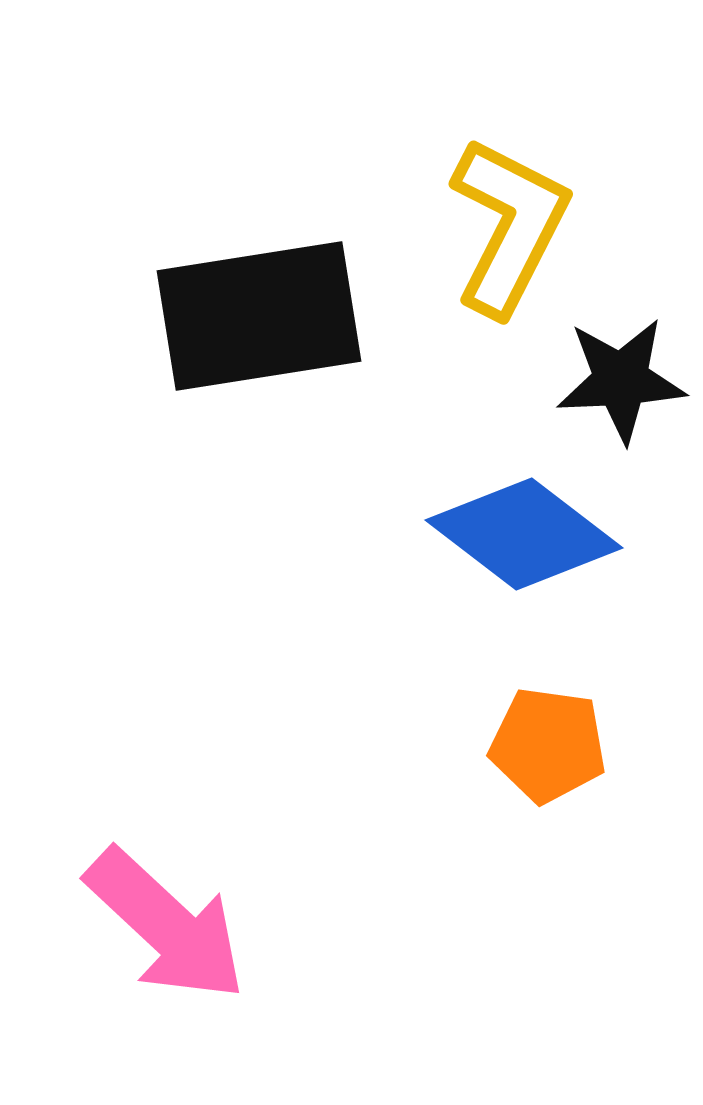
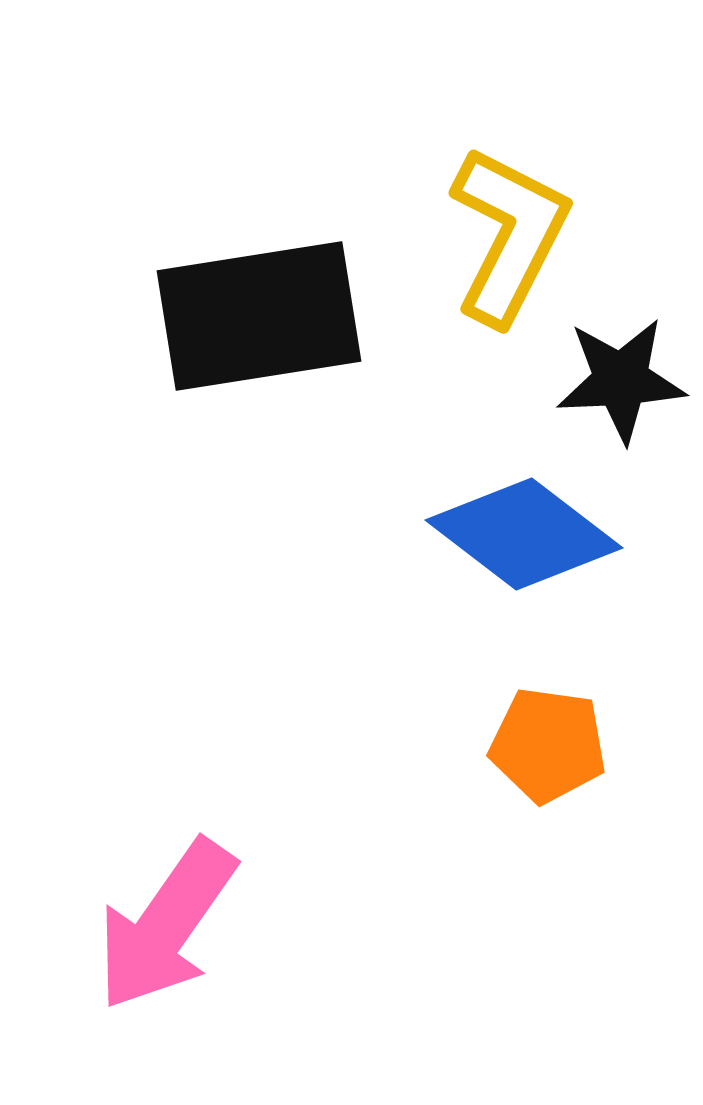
yellow L-shape: moved 9 px down
pink arrow: rotated 82 degrees clockwise
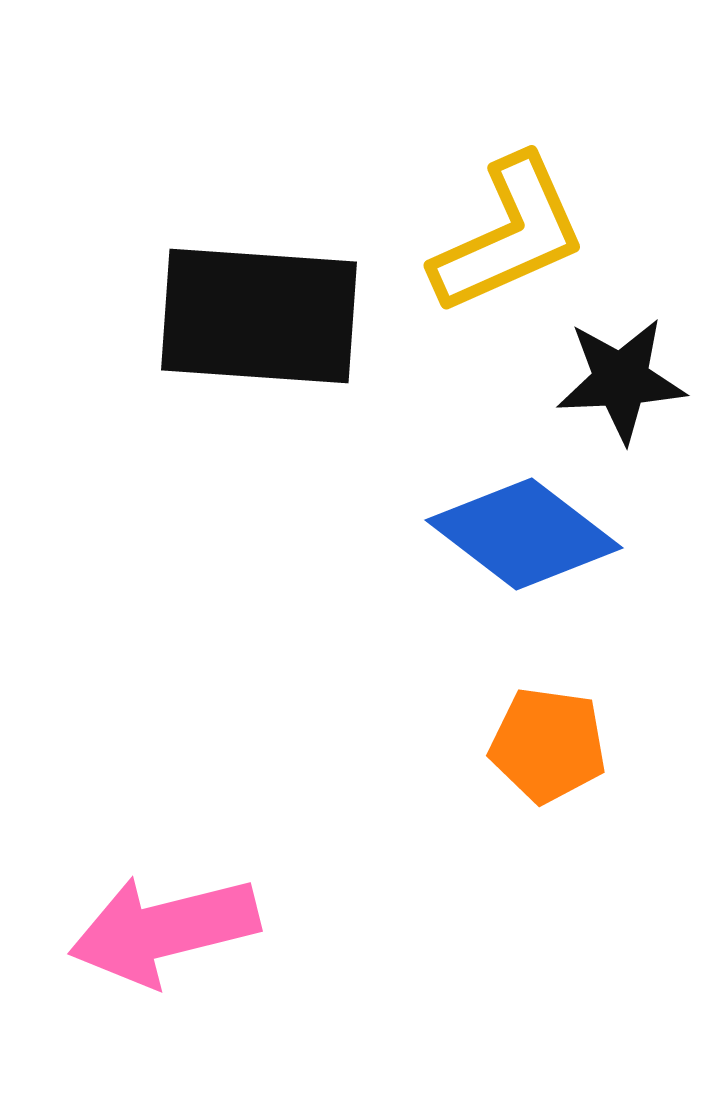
yellow L-shape: rotated 39 degrees clockwise
black rectangle: rotated 13 degrees clockwise
pink arrow: moved 2 px left, 5 px down; rotated 41 degrees clockwise
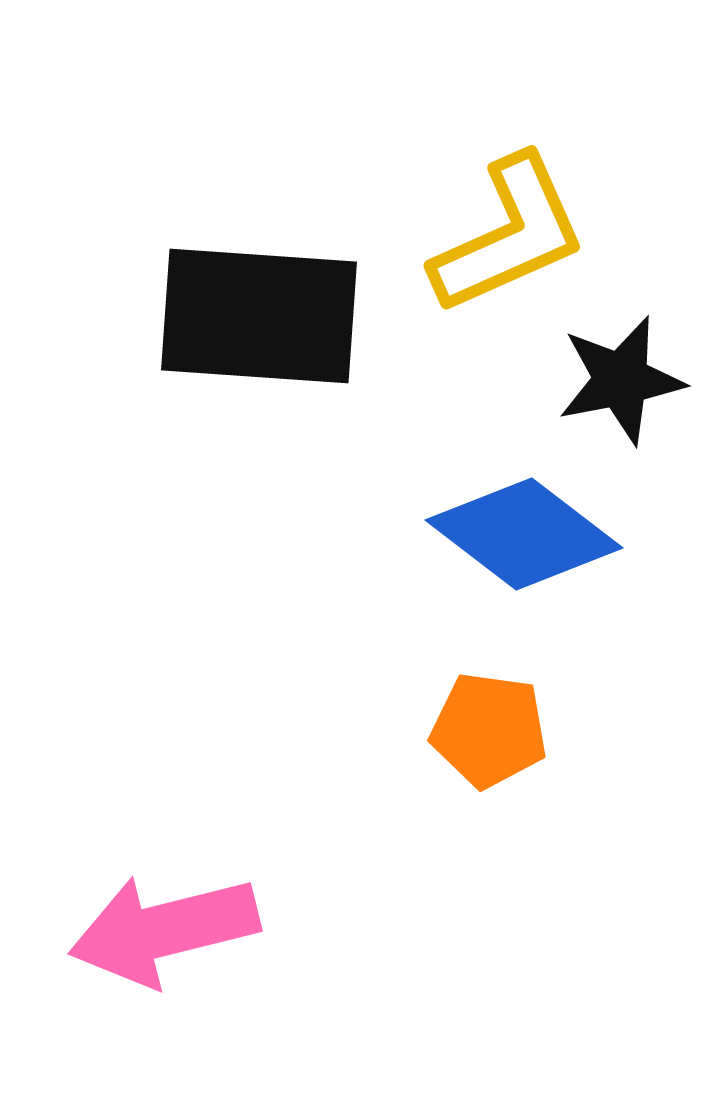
black star: rotated 8 degrees counterclockwise
orange pentagon: moved 59 px left, 15 px up
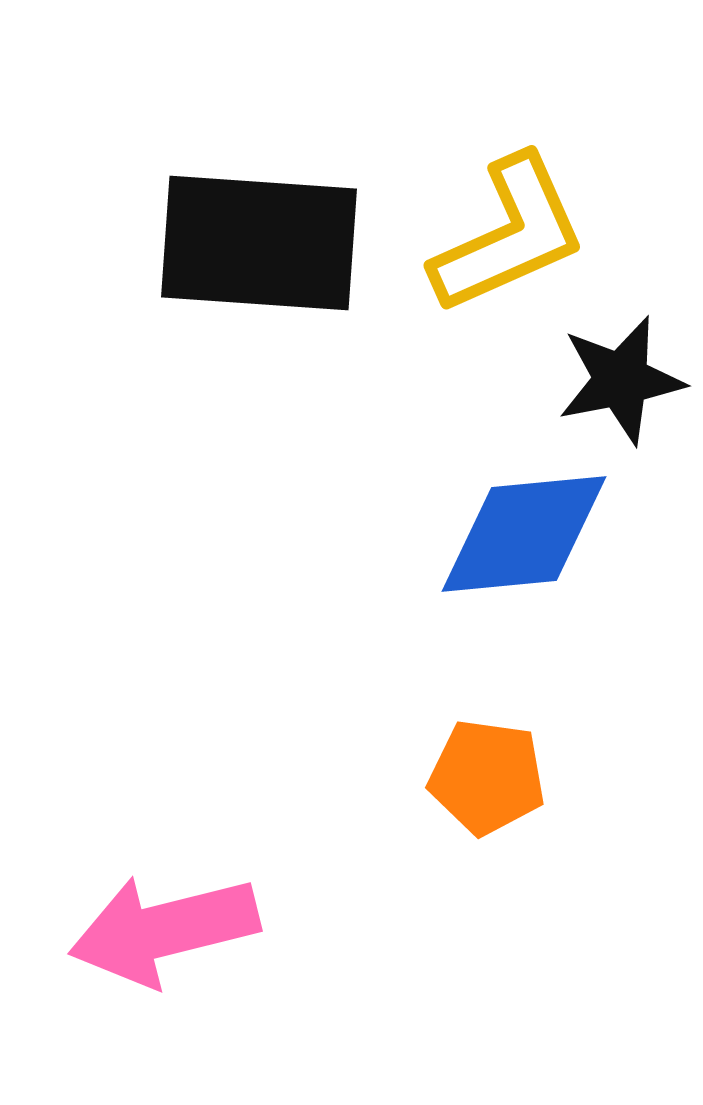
black rectangle: moved 73 px up
blue diamond: rotated 43 degrees counterclockwise
orange pentagon: moved 2 px left, 47 px down
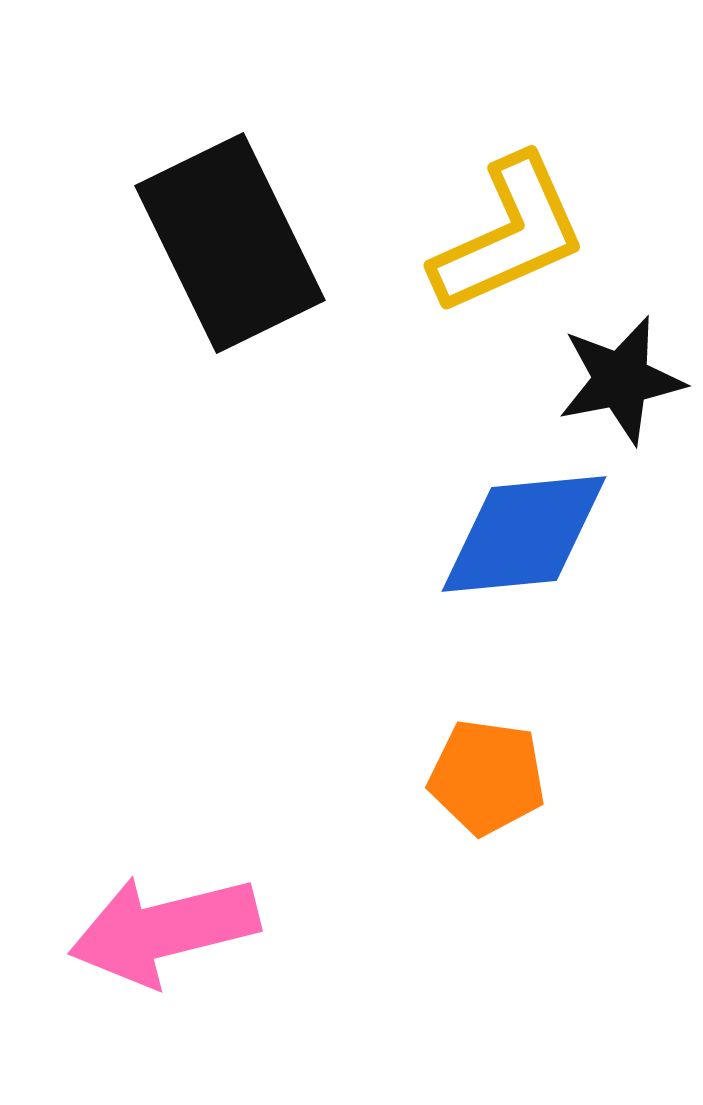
black rectangle: moved 29 px left; rotated 60 degrees clockwise
